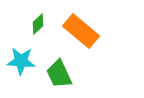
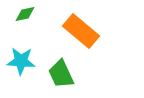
green diamond: moved 13 px left, 10 px up; rotated 30 degrees clockwise
green trapezoid: moved 2 px right
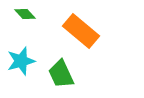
green diamond: rotated 60 degrees clockwise
cyan star: rotated 20 degrees counterclockwise
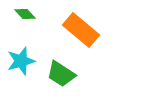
orange rectangle: moved 1 px up
green trapezoid: rotated 32 degrees counterclockwise
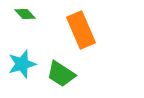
orange rectangle: rotated 27 degrees clockwise
cyan star: moved 1 px right, 3 px down
